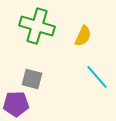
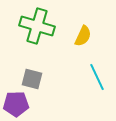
cyan line: rotated 16 degrees clockwise
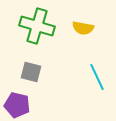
yellow semicircle: moved 8 px up; rotated 75 degrees clockwise
gray square: moved 1 px left, 7 px up
purple pentagon: moved 1 px right, 1 px down; rotated 15 degrees clockwise
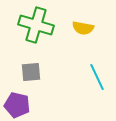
green cross: moved 1 px left, 1 px up
gray square: rotated 20 degrees counterclockwise
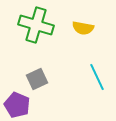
gray square: moved 6 px right, 7 px down; rotated 20 degrees counterclockwise
purple pentagon: rotated 10 degrees clockwise
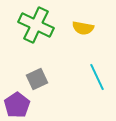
green cross: rotated 8 degrees clockwise
purple pentagon: rotated 15 degrees clockwise
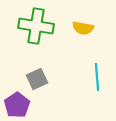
green cross: moved 1 px down; rotated 16 degrees counterclockwise
cyan line: rotated 20 degrees clockwise
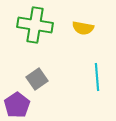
green cross: moved 1 px left, 1 px up
gray square: rotated 10 degrees counterclockwise
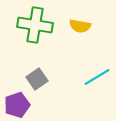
yellow semicircle: moved 3 px left, 2 px up
cyan line: rotated 64 degrees clockwise
purple pentagon: rotated 15 degrees clockwise
